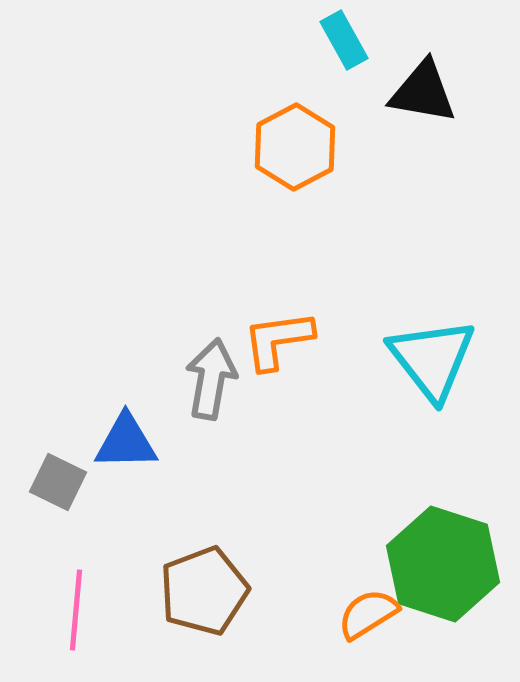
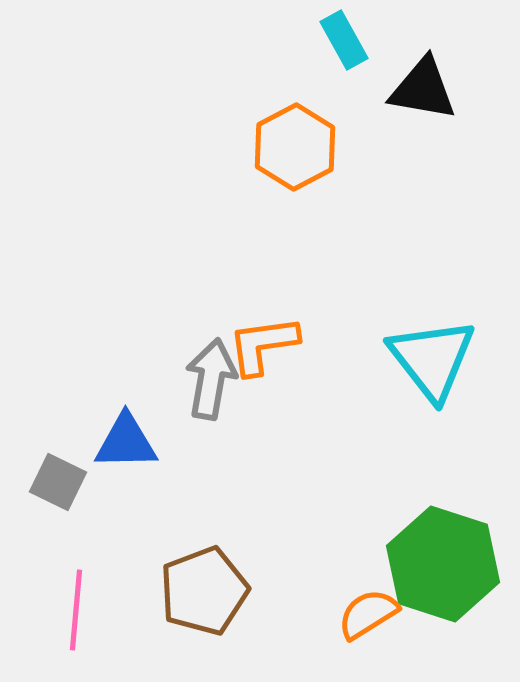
black triangle: moved 3 px up
orange L-shape: moved 15 px left, 5 px down
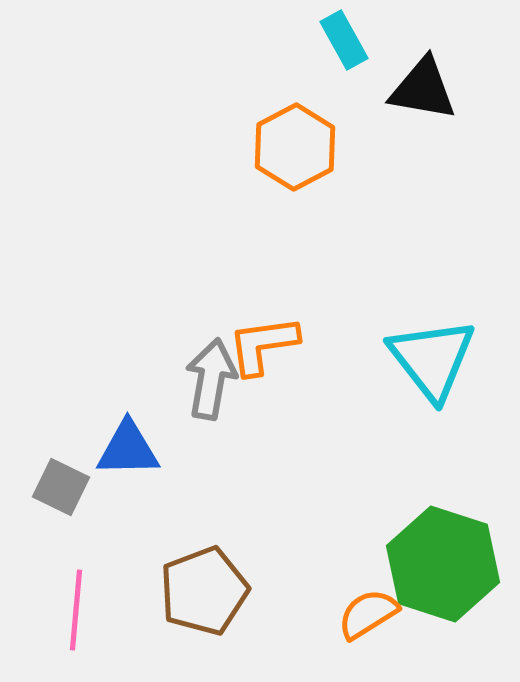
blue triangle: moved 2 px right, 7 px down
gray square: moved 3 px right, 5 px down
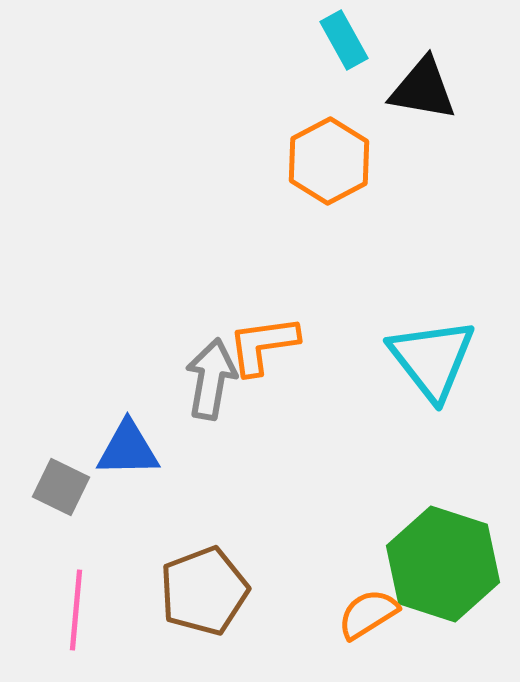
orange hexagon: moved 34 px right, 14 px down
